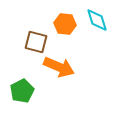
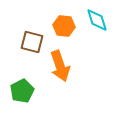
orange hexagon: moved 1 px left, 2 px down
brown square: moved 4 px left
orange arrow: moved 1 px right, 1 px up; rotated 48 degrees clockwise
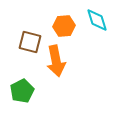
orange hexagon: rotated 10 degrees counterclockwise
brown square: moved 2 px left
orange arrow: moved 4 px left, 5 px up; rotated 8 degrees clockwise
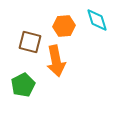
green pentagon: moved 1 px right, 6 px up
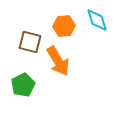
orange arrow: moved 2 px right; rotated 20 degrees counterclockwise
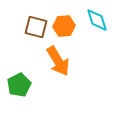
brown square: moved 6 px right, 15 px up
green pentagon: moved 4 px left
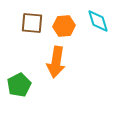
cyan diamond: moved 1 px right, 1 px down
brown square: moved 4 px left, 4 px up; rotated 10 degrees counterclockwise
orange arrow: moved 2 px left, 1 px down; rotated 40 degrees clockwise
